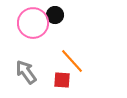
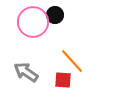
pink circle: moved 1 px up
gray arrow: rotated 20 degrees counterclockwise
red square: moved 1 px right
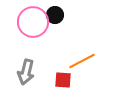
orange line: moved 10 px right; rotated 76 degrees counterclockwise
gray arrow: rotated 110 degrees counterclockwise
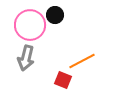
pink circle: moved 3 px left, 3 px down
gray arrow: moved 14 px up
red square: rotated 18 degrees clockwise
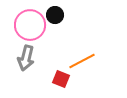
red square: moved 2 px left, 1 px up
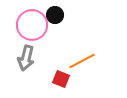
pink circle: moved 2 px right
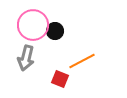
black circle: moved 16 px down
pink circle: moved 1 px right
red square: moved 1 px left
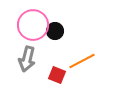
gray arrow: moved 1 px right, 1 px down
red square: moved 3 px left, 4 px up
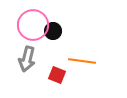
black circle: moved 2 px left
orange line: rotated 36 degrees clockwise
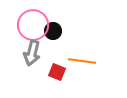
gray arrow: moved 5 px right, 6 px up
red square: moved 3 px up
